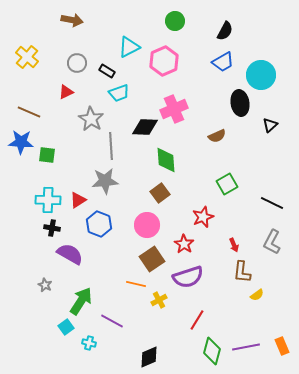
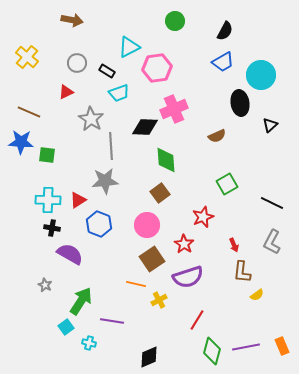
pink hexagon at (164, 61): moved 7 px left, 7 px down; rotated 16 degrees clockwise
purple line at (112, 321): rotated 20 degrees counterclockwise
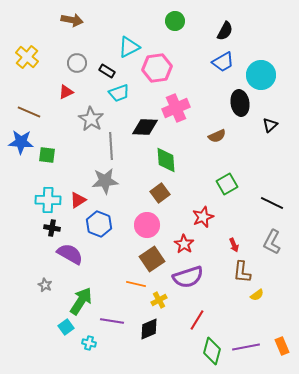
pink cross at (174, 109): moved 2 px right, 1 px up
black diamond at (149, 357): moved 28 px up
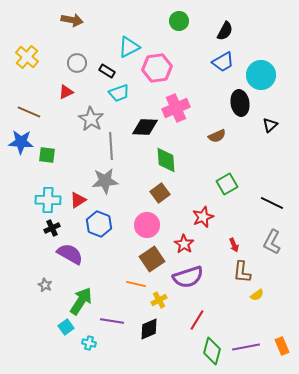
green circle at (175, 21): moved 4 px right
black cross at (52, 228): rotated 35 degrees counterclockwise
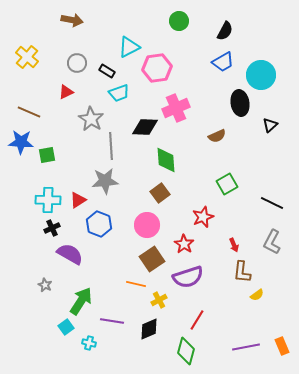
green square at (47, 155): rotated 18 degrees counterclockwise
green diamond at (212, 351): moved 26 px left
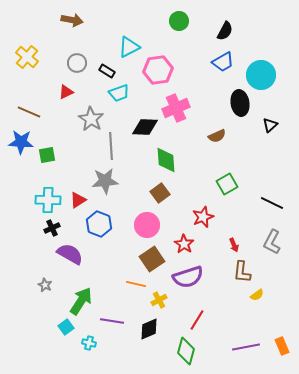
pink hexagon at (157, 68): moved 1 px right, 2 px down
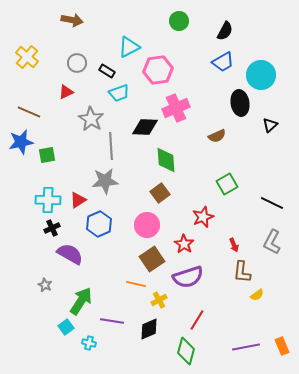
blue star at (21, 142): rotated 15 degrees counterclockwise
blue hexagon at (99, 224): rotated 15 degrees clockwise
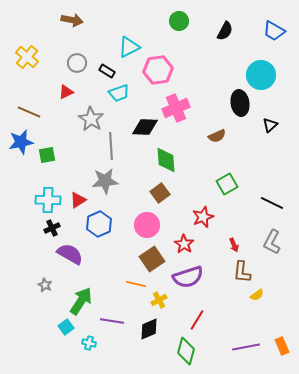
blue trapezoid at (223, 62): moved 51 px right, 31 px up; rotated 60 degrees clockwise
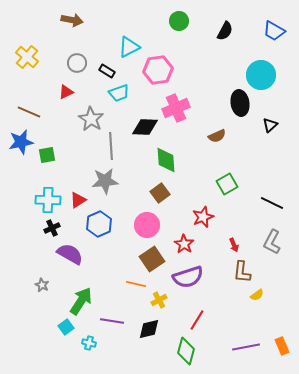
gray star at (45, 285): moved 3 px left
black diamond at (149, 329): rotated 10 degrees clockwise
